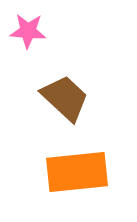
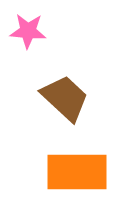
orange rectangle: rotated 6 degrees clockwise
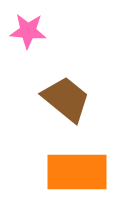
brown trapezoid: moved 1 px right, 1 px down; rotated 4 degrees counterclockwise
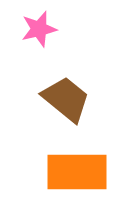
pink star: moved 11 px right, 2 px up; rotated 18 degrees counterclockwise
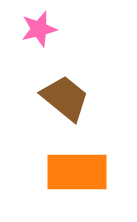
brown trapezoid: moved 1 px left, 1 px up
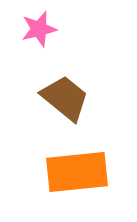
orange rectangle: rotated 6 degrees counterclockwise
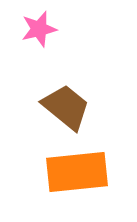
brown trapezoid: moved 1 px right, 9 px down
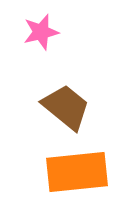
pink star: moved 2 px right, 3 px down
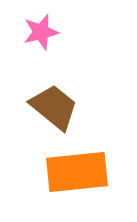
brown trapezoid: moved 12 px left
